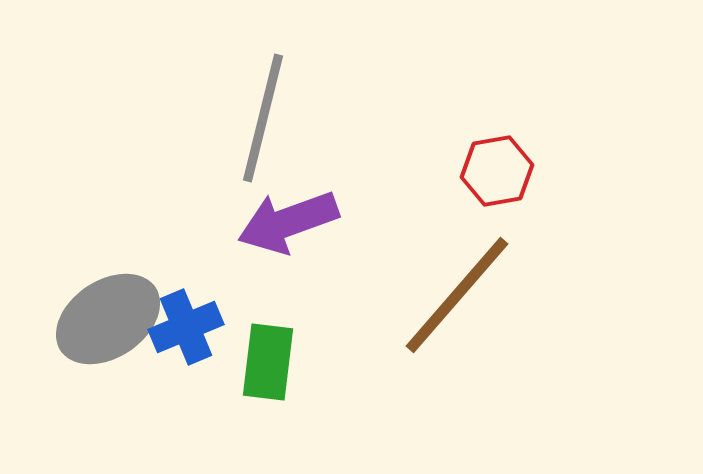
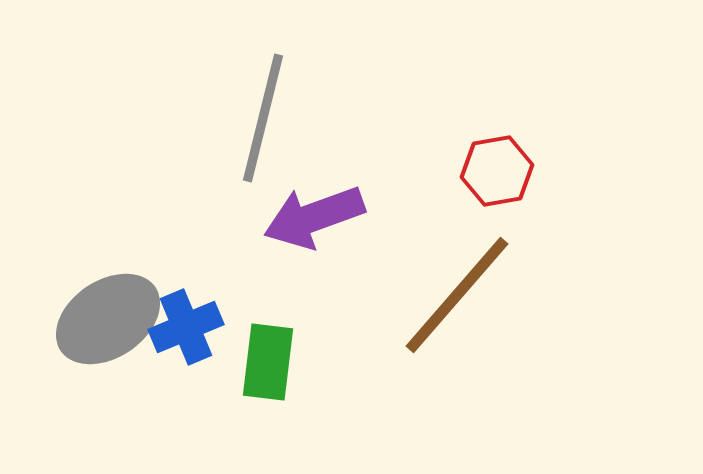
purple arrow: moved 26 px right, 5 px up
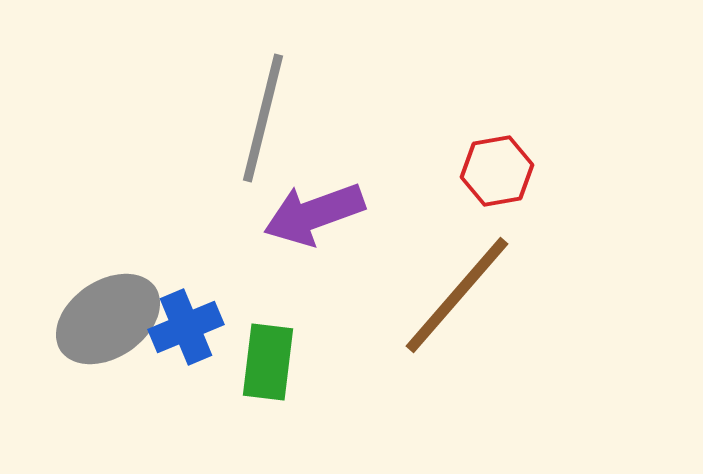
purple arrow: moved 3 px up
